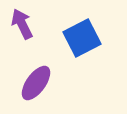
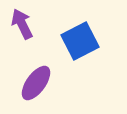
blue square: moved 2 px left, 3 px down
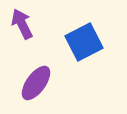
blue square: moved 4 px right, 1 px down
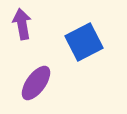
purple arrow: rotated 16 degrees clockwise
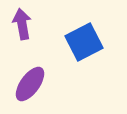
purple ellipse: moved 6 px left, 1 px down
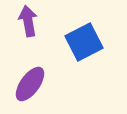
purple arrow: moved 6 px right, 3 px up
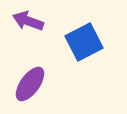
purple arrow: rotated 60 degrees counterclockwise
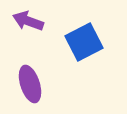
purple ellipse: rotated 54 degrees counterclockwise
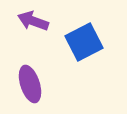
purple arrow: moved 5 px right
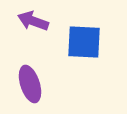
blue square: rotated 30 degrees clockwise
